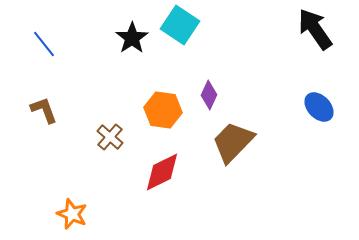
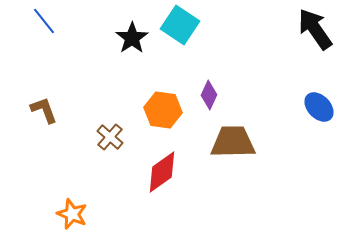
blue line: moved 23 px up
brown trapezoid: rotated 45 degrees clockwise
red diamond: rotated 9 degrees counterclockwise
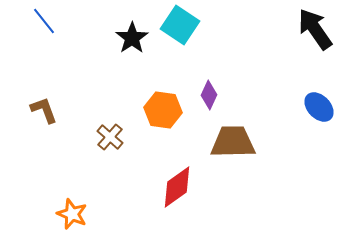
red diamond: moved 15 px right, 15 px down
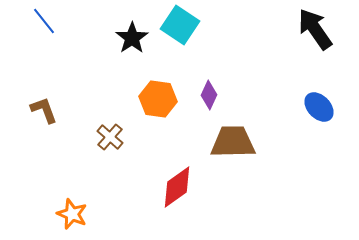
orange hexagon: moved 5 px left, 11 px up
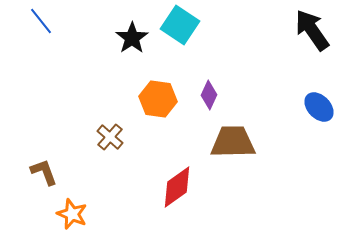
blue line: moved 3 px left
black arrow: moved 3 px left, 1 px down
brown L-shape: moved 62 px down
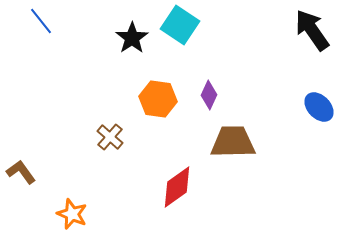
brown L-shape: moved 23 px left; rotated 16 degrees counterclockwise
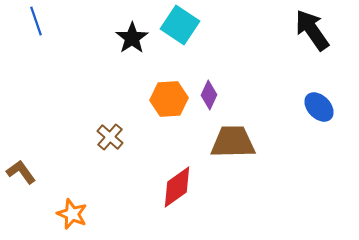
blue line: moved 5 px left; rotated 20 degrees clockwise
orange hexagon: moved 11 px right; rotated 12 degrees counterclockwise
